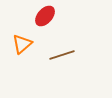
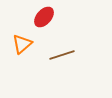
red ellipse: moved 1 px left, 1 px down
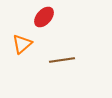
brown line: moved 5 px down; rotated 10 degrees clockwise
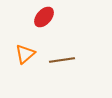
orange triangle: moved 3 px right, 10 px down
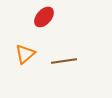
brown line: moved 2 px right, 1 px down
